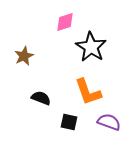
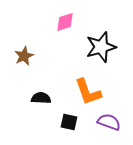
black star: moved 10 px right; rotated 24 degrees clockwise
black semicircle: rotated 18 degrees counterclockwise
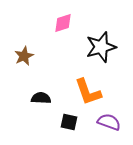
pink diamond: moved 2 px left, 1 px down
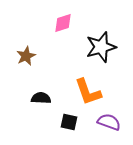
brown star: moved 2 px right
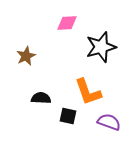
pink diamond: moved 4 px right; rotated 15 degrees clockwise
black square: moved 1 px left, 6 px up
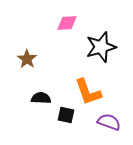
brown star: moved 1 px right, 3 px down; rotated 12 degrees counterclockwise
black square: moved 2 px left, 1 px up
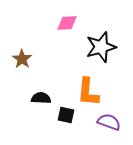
brown star: moved 5 px left
orange L-shape: rotated 24 degrees clockwise
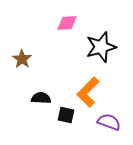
orange L-shape: rotated 40 degrees clockwise
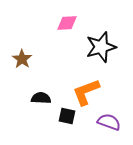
orange L-shape: moved 2 px left; rotated 24 degrees clockwise
black square: moved 1 px right, 1 px down
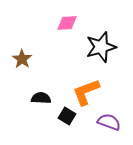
black square: rotated 18 degrees clockwise
